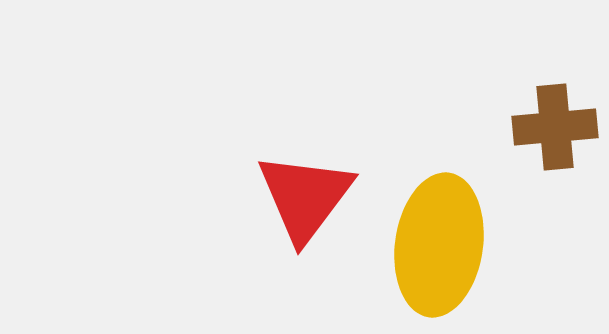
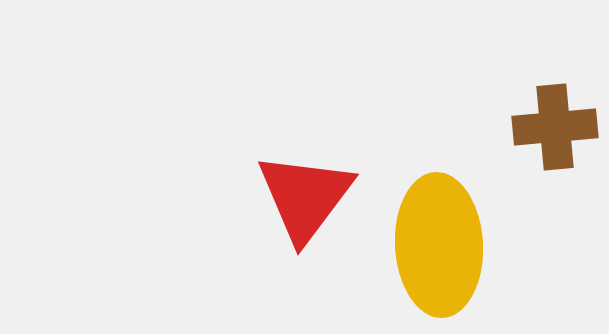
yellow ellipse: rotated 11 degrees counterclockwise
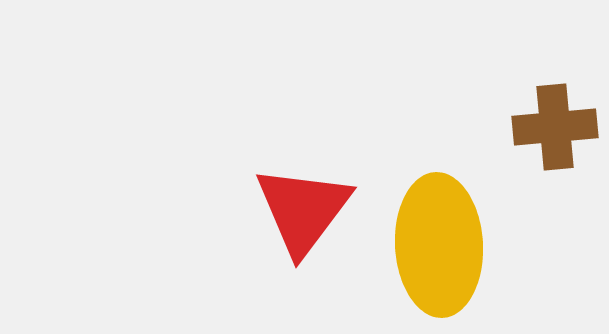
red triangle: moved 2 px left, 13 px down
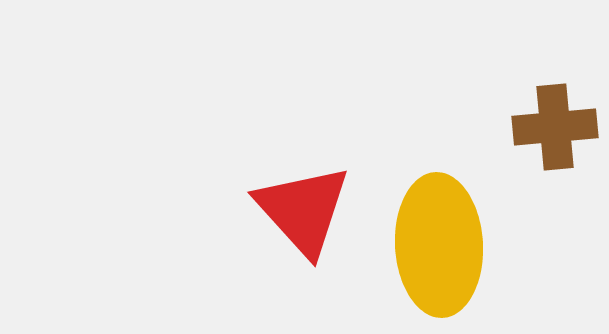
red triangle: rotated 19 degrees counterclockwise
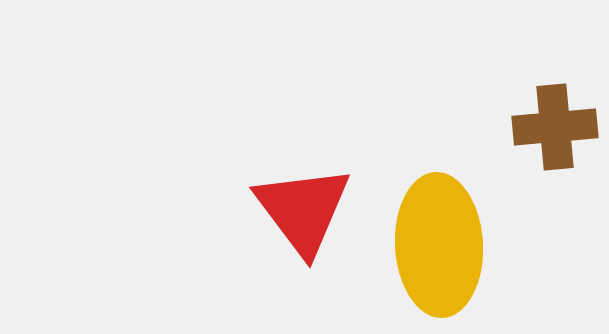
red triangle: rotated 5 degrees clockwise
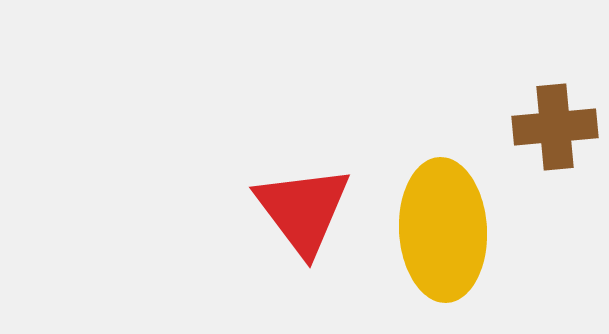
yellow ellipse: moved 4 px right, 15 px up
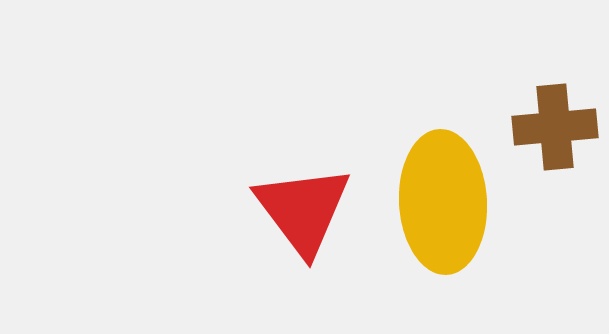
yellow ellipse: moved 28 px up
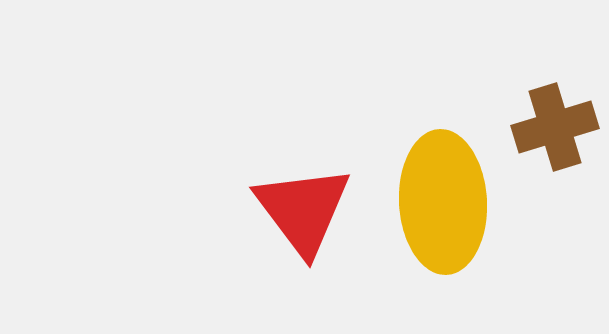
brown cross: rotated 12 degrees counterclockwise
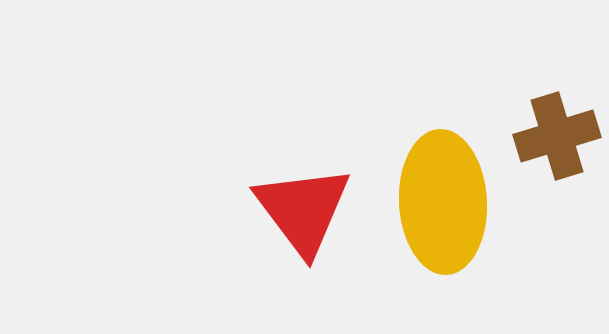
brown cross: moved 2 px right, 9 px down
